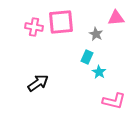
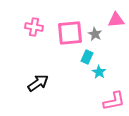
pink triangle: moved 2 px down
pink square: moved 9 px right, 11 px down
gray star: moved 1 px left
pink L-shape: rotated 25 degrees counterclockwise
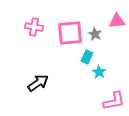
pink triangle: moved 1 px right, 1 px down
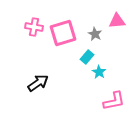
pink square: moved 7 px left; rotated 12 degrees counterclockwise
cyan rectangle: rotated 16 degrees clockwise
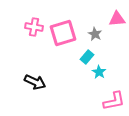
pink triangle: moved 2 px up
black arrow: moved 3 px left, 1 px up; rotated 60 degrees clockwise
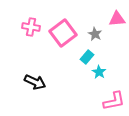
pink cross: moved 3 px left
pink square: rotated 20 degrees counterclockwise
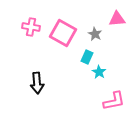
pink square: rotated 24 degrees counterclockwise
cyan rectangle: rotated 16 degrees counterclockwise
black arrow: moved 2 px right, 1 px down; rotated 60 degrees clockwise
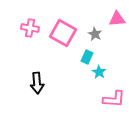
pink cross: moved 1 px left, 1 px down
pink L-shape: moved 2 px up; rotated 15 degrees clockwise
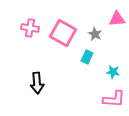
cyan star: moved 14 px right; rotated 24 degrees counterclockwise
